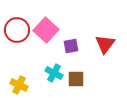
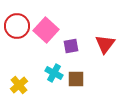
red circle: moved 4 px up
yellow cross: rotated 24 degrees clockwise
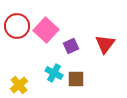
purple square: rotated 14 degrees counterclockwise
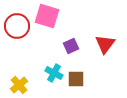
pink square: moved 1 px right, 14 px up; rotated 25 degrees counterclockwise
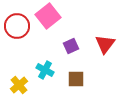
pink square: moved 1 px right; rotated 35 degrees clockwise
cyan cross: moved 9 px left, 3 px up
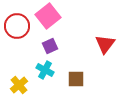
purple square: moved 21 px left
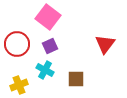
pink square: moved 1 px down; rotated 15 degrees counterclockwise
red circle: moved 18 px down
yellow cross: rotated 18 degrees clockwise
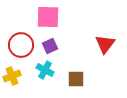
pink square: rotated 35 degrees counterclockwise
red circle: moved 4 px right, 1 px down
yellow cross: moved 7 px left, 9 px up
